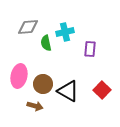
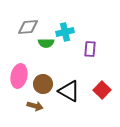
green semicircle: rotated 77 degrees counterclockwise
black triangle: moved 1 px right
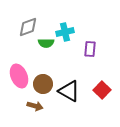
gray diamond: rotated 15 degrees counterclockwise
pink ellipse: rotated 35 degrees counterclockwise
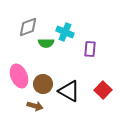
cyan cross: rotated 36 degrees clockwise
red square: moved 1 px right
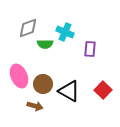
gray diamond: moved 1 px down
green semicircle: moved 1 px left, 1 px down
